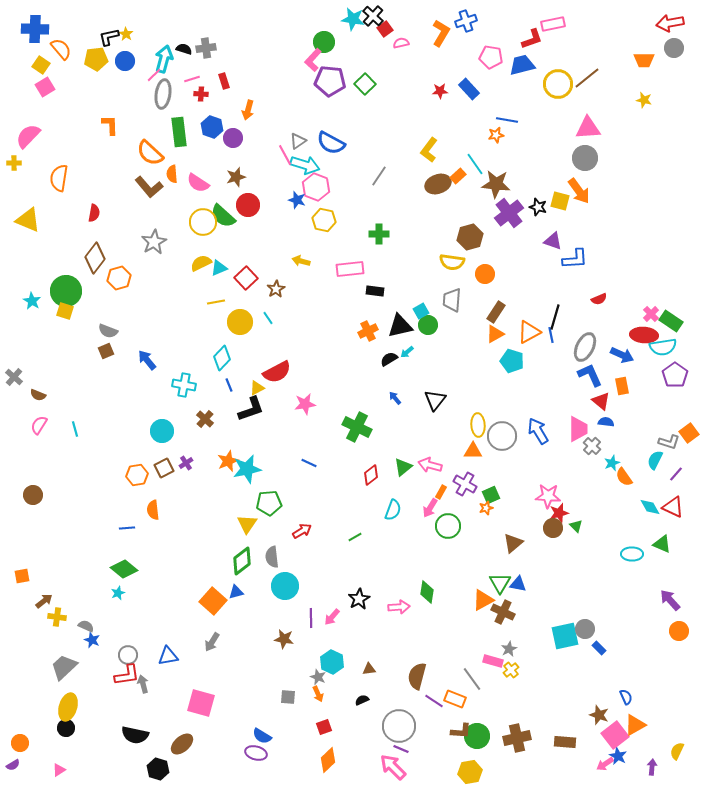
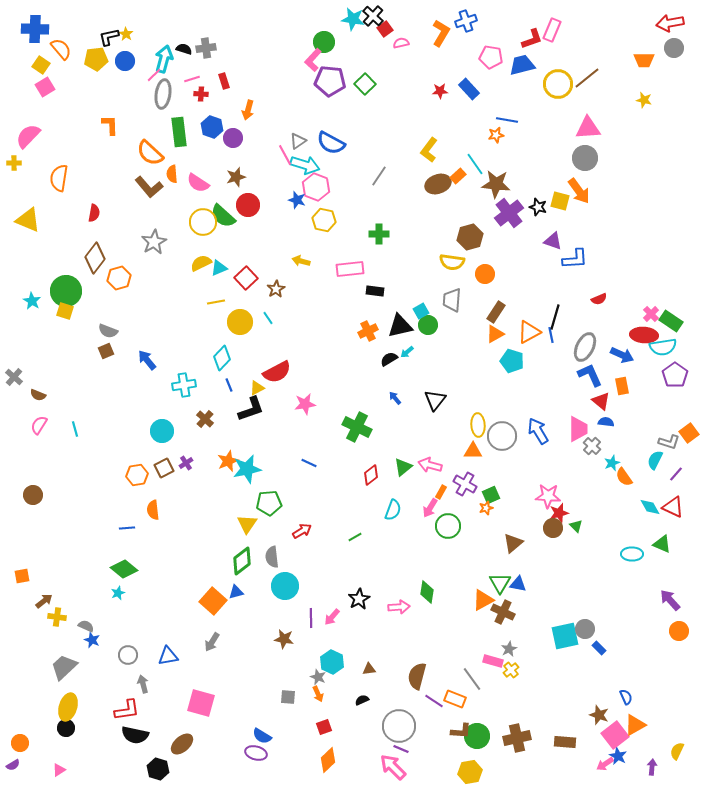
pink rectangle at (553, 24): moved 1 px left, 6 px down; rotated 55 degrees counterclockwise
cyan cross at (184, 385): rotated 20 degrees counterclockwise
red L-shape at (127, 675): moved 35 px down
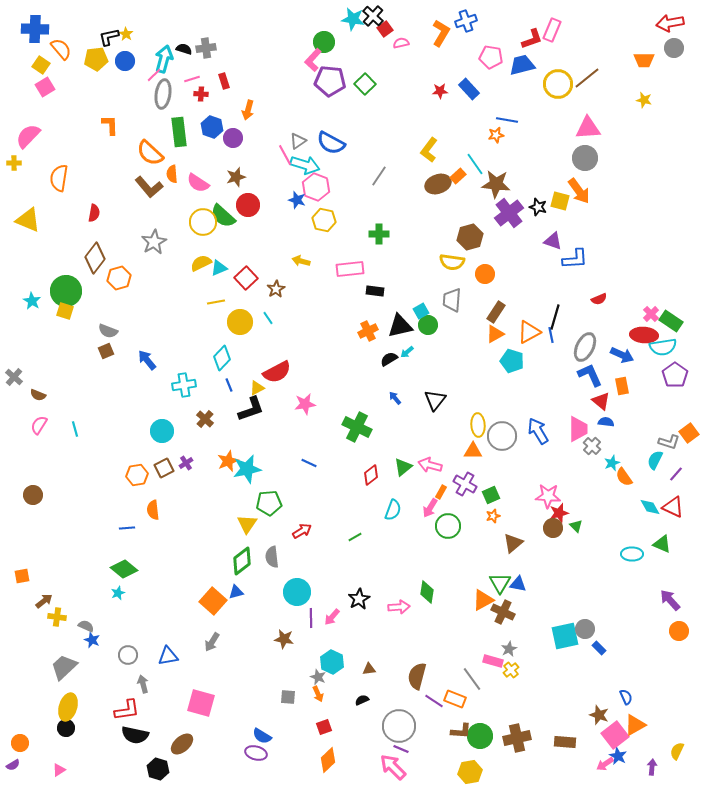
orange star at (486, 508): moved 7 px right, 8 px down
cyan circle at (285, 586): moved 12 px right, 6 px down
green circle at (477, 736): moved 3 px right
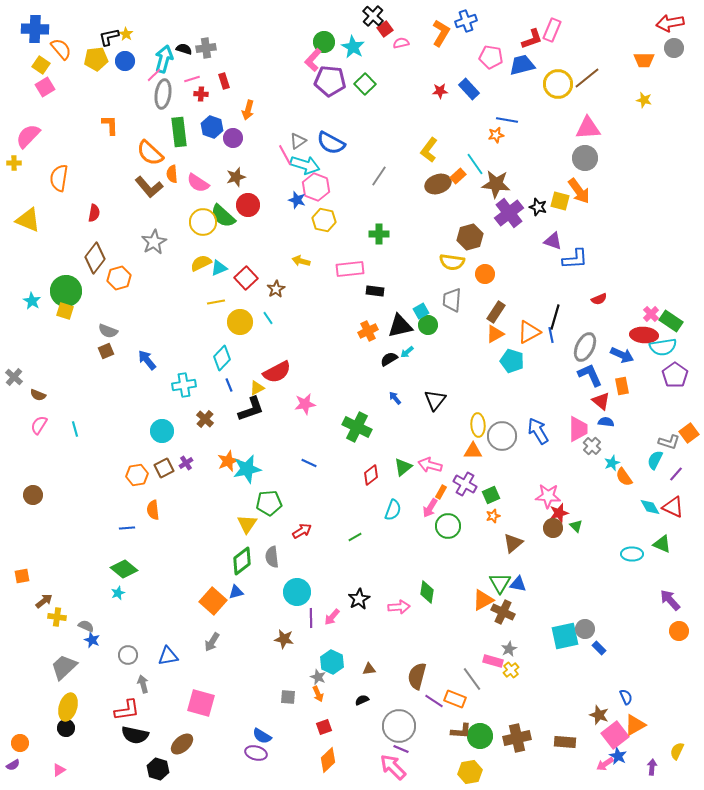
cyan star at (353, 19): moved 28 px down; rotated 20 degrees clockwise
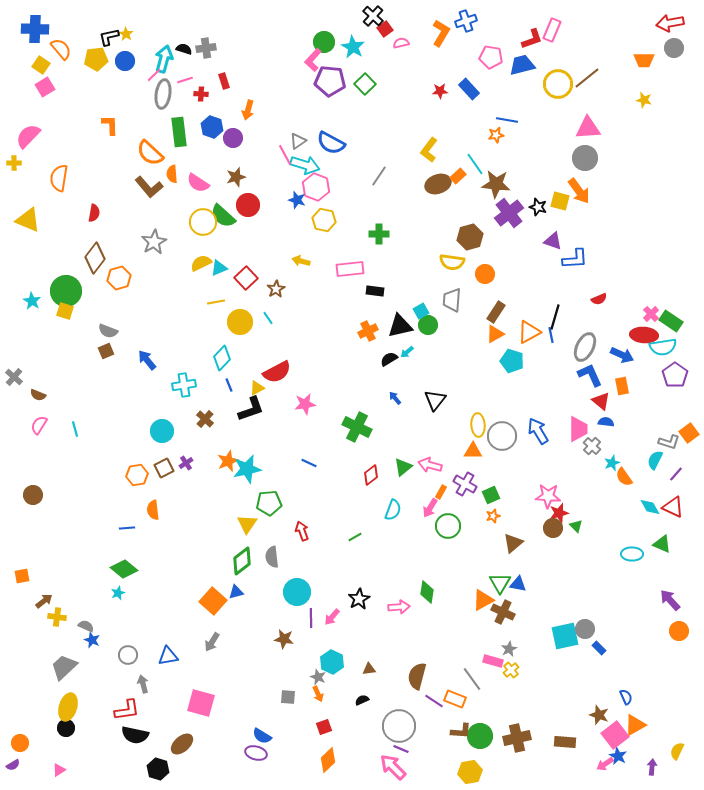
pink line at (192, 79): moved 7 px left, 1 px down
red arrow at (302, 531): rotated 78 degrees counterclockwise
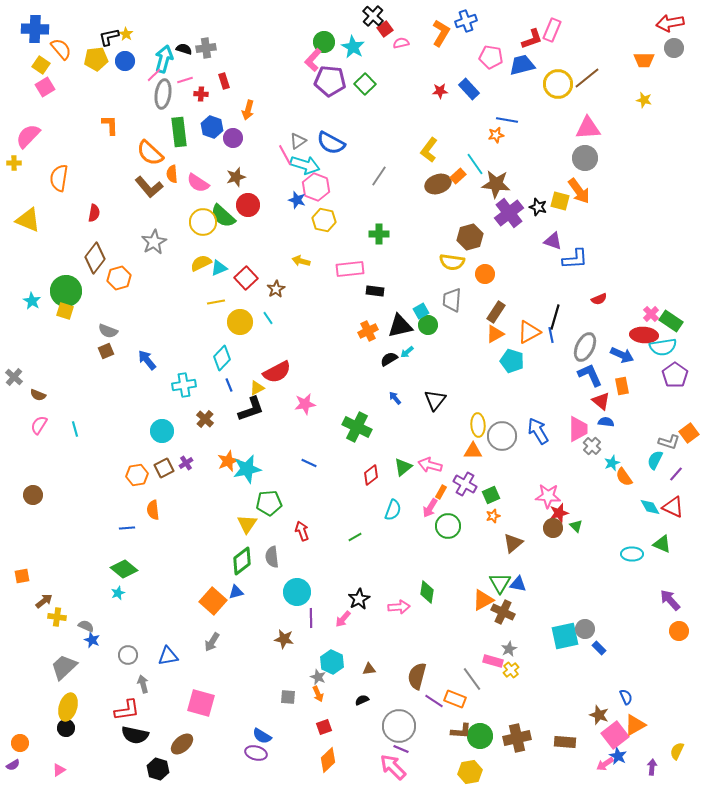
pink arrow at (332, 617): moved 11 px right, 2 px down
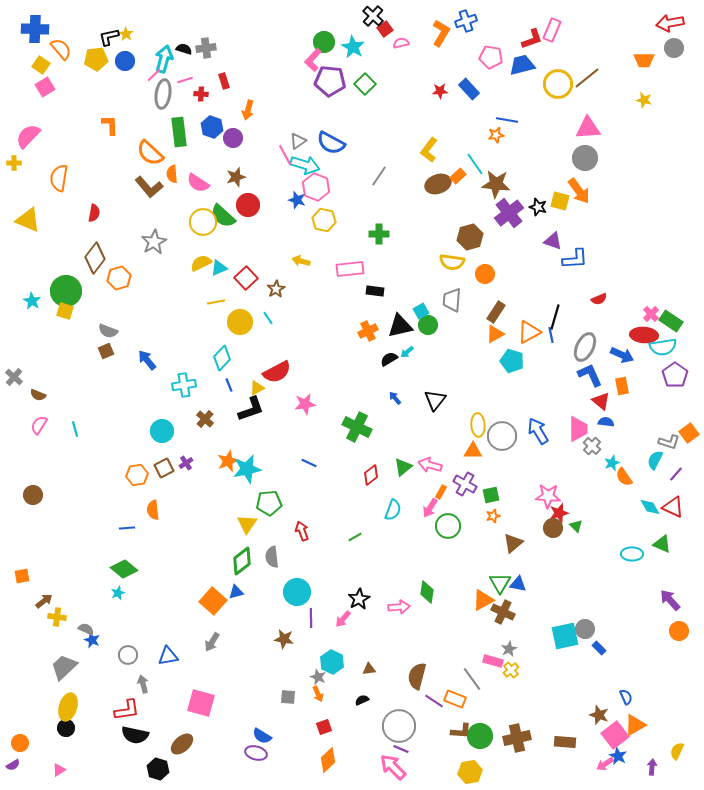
green square at (491, 495): rotated 12 degrees clockwise
gray semicircle at (86, 626): moved 3 px down
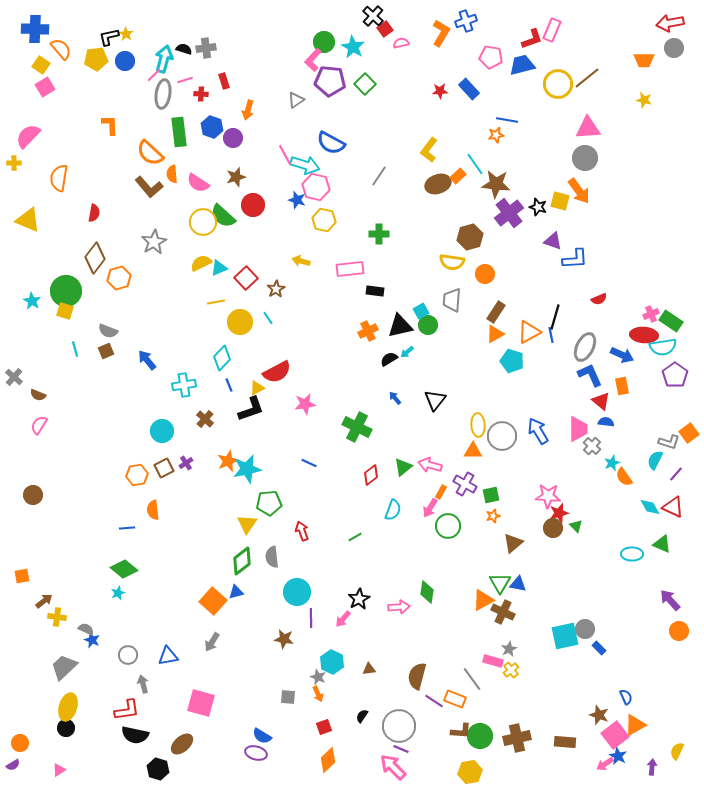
gray triangle at (298, 141): moved 2 px left, 41 px up
pink hexagon at (316, 187): rotated 8 degrees counterclockwise
red circle at (248, 205): moved 5 px right
pink cross at (651, 314): rotated 21 degrees clockwise
cyan line at (75, 429): moved 80 px up
black semicircle at (362, 700): moved 16 px down; rotated 32 degrees counterclockwise
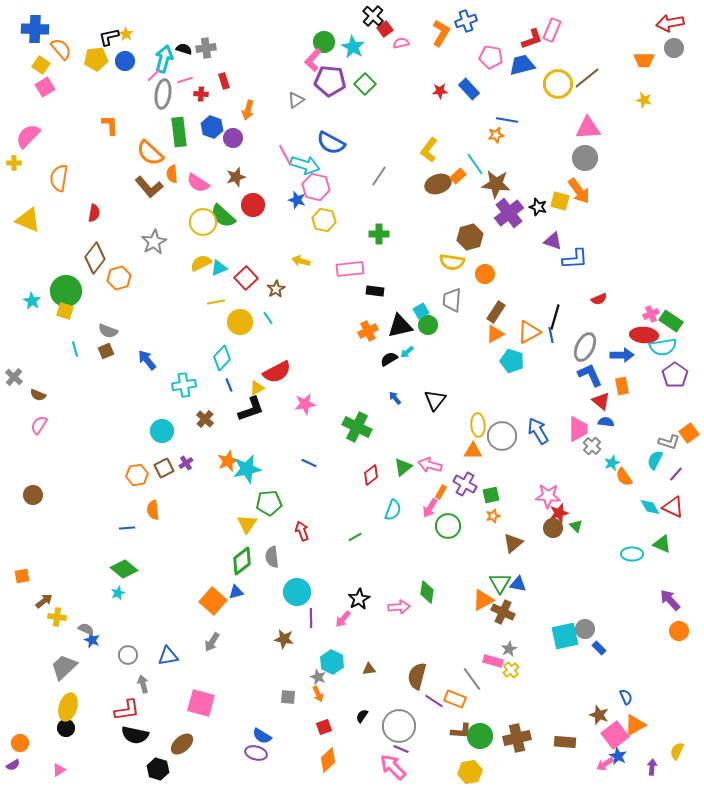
blue arrow at (622, 355): rotated 25 degrees counterclockwise
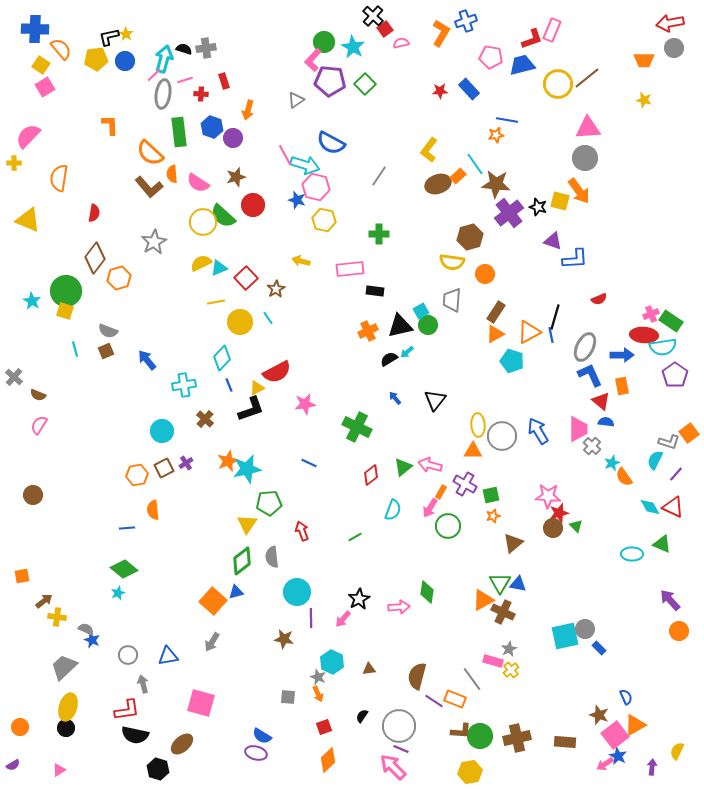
orange circle at (20, 743): moved 16 px up
